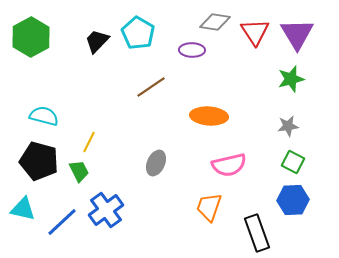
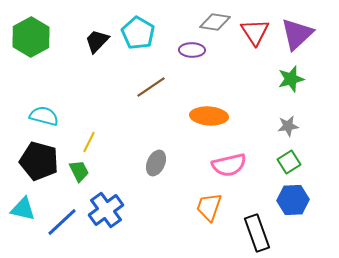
purple triangle: rotated 18 degrees clockwise
green square: moved 4 px left; rotated 30 degrees clockwise
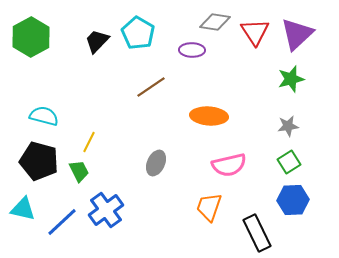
black rectangle: rotated 6 degrees counterclockwise
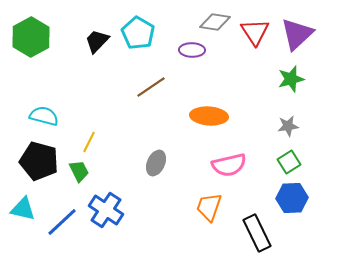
blue hexagon: moved 1 px left, 2 px up
blue cross: rotated 20 degrees counterclockwise
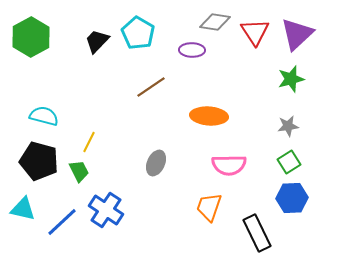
pink semicircle: rotated 12 degrees clockwise
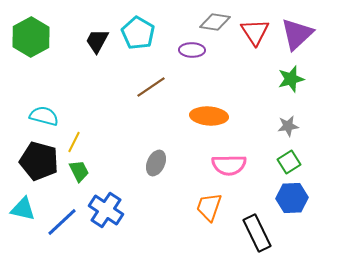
black trapezoid: rotated 16 degrees counterclockwise
yellow line: moved 15 px left
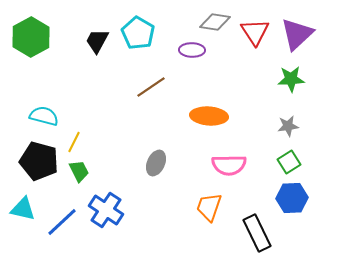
green star: rotated 12 degrees clockwise
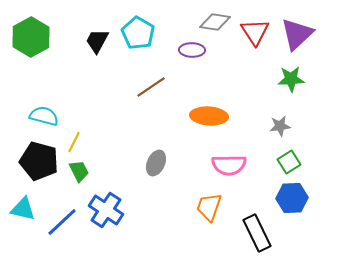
gray star: moved 8 px left
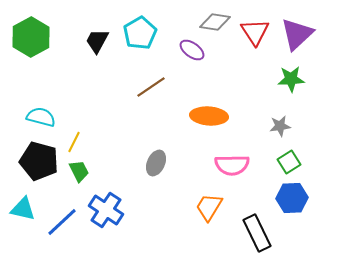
cyan pentagon: moved 2 px right; rotated 12 degrees clockwise
purple ellipse: rotated 35 degrees clockwise
cyan semicircle: moved 3 px left, 1 px down
pink semicircle: moved 3 px right
orange trapezoid: rotated 12 degrees clockwise
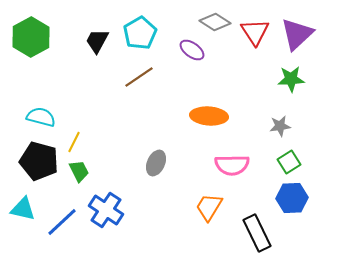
gray diamond: rotated 24 degrees clockwise
brown line: moved 12 px left, 10 px up
